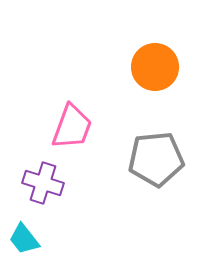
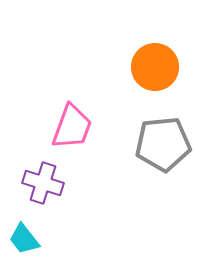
gray pentagon: moved 7 px right, 15 px up
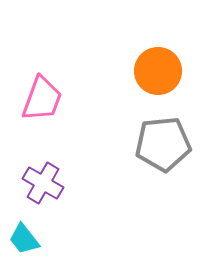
orange circle: moved 3 px right, 4 px down
pink trapezoid: moved 30 px left, 28 px up
purple cross: rotated 12 degrees clockwise
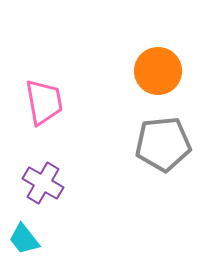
pink trapezoid: moved 2 px right, 3 px down; rotated 30 degrees counterclockwise
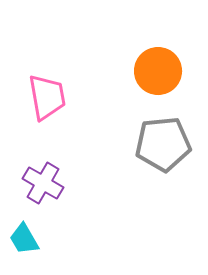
pink trapezoid: moved 3 px right, 5 px up
cyan trapezoid: rotated 8 degrees clockwise
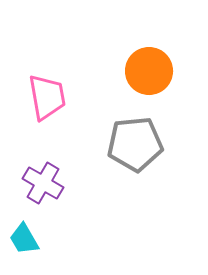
orange circle: moved 9 px left
gray pentagon: moved 28 px left
